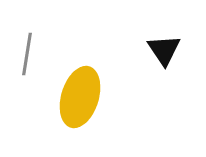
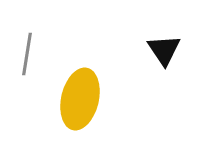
yellow ellipse: moved 2 px down; rotated 4 degrees counterclockwise
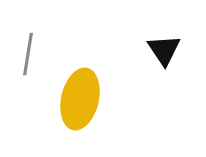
gray line: moved 1 px right
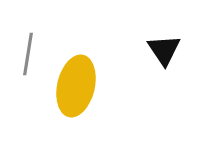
yellow ellipse: moved 4 px left, 13 px up
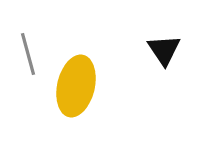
gray line: rotated 24 degrees counterclockwise
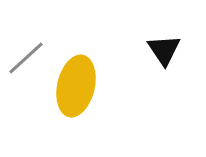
gray line: moved 2 px left, 4 px down; rotated 63 degrees clockwise
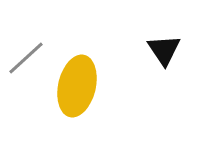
yellow ellipse: moved 1 px right
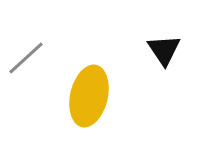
yellow ellipse: moved 12 px right, 10 px down
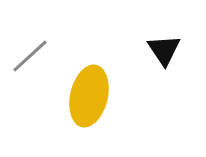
gray line: moved 4 px right, 2 px up
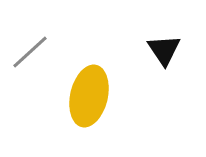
gray line: moved 4 px up
